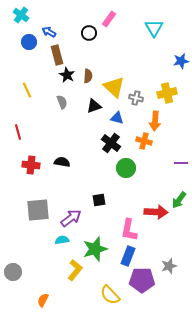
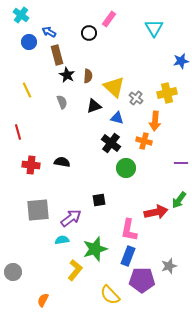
gray cross: rotated 24 degrees clockwise
red arrow: rotated 15 degrees counterclockwise
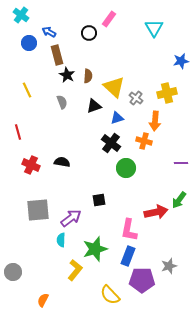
blue circle: moved 1 px down
blue triangle: rotated 32 degrees counterclockwise
red cross: rotated 18 degrees clockwise
cyan semicircle: moved 1 px left; rotated 80 degrees counterclockwise
